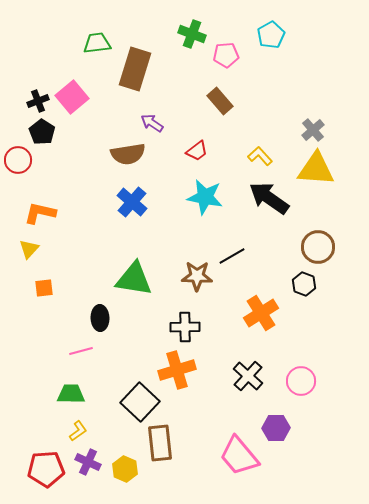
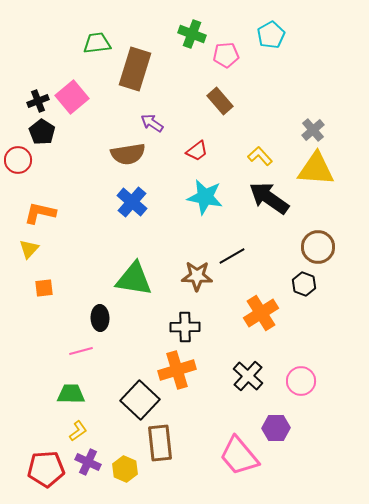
black square at (140, 402): moved 2 px up
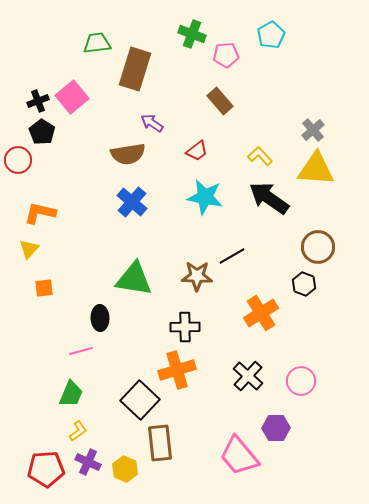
green trapezoid at (71, 394): rotated 112 degrees clockwise
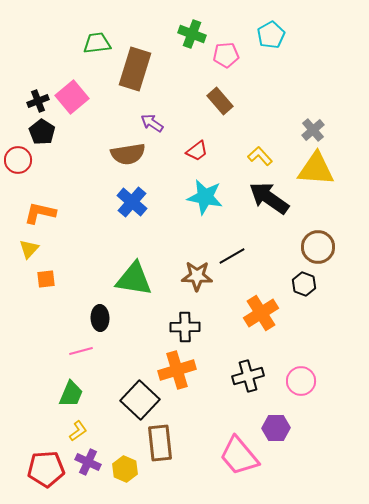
orange square at (44, 288): moved 2 px right, 9 px up
black cross at (248, 376): rotated 32 degrees clockwise
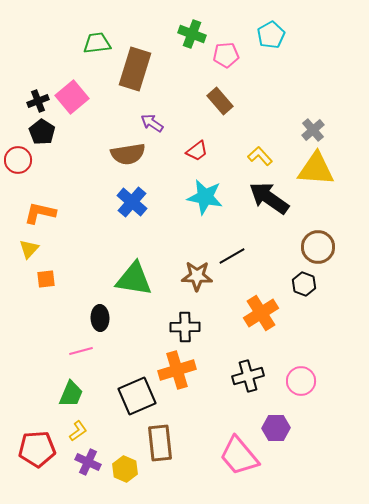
black square at (140, 400): moved 3 px left, 4 px up; rotated 24 degrees clockwise
red pentagon at (46, 469): moved 9 px left, 20 px up
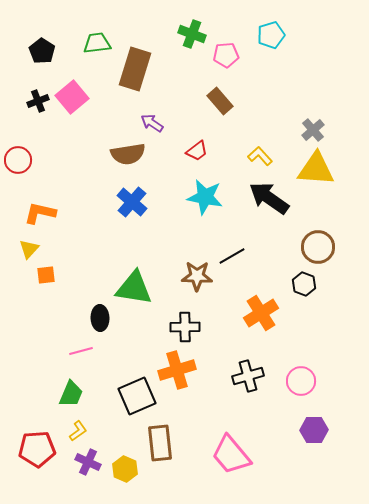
cyan pentagon at (271, 35): rotated 12 degrees clockwise
black pentagon at (42, 132): moved 81 px up
orange square at (46, 279): moved 4 px up
green triangle at (134, 279): moved 9 px down
purple hexagon at (276, 428): moved 38 px right, 2 px down
pink trapezoid at (239, 456): moved 8 px left, 1 px up
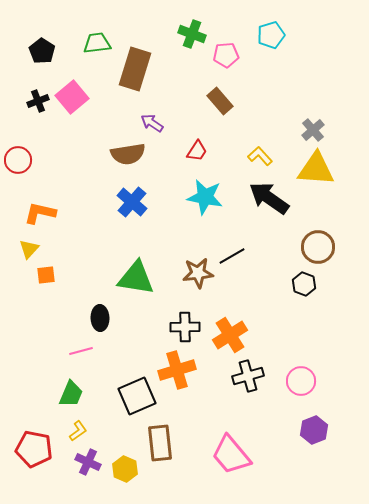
red trapezoid at (197, 151): rotated 20 degrees counterclockwise
brown star at (197, 276): moved 1 px right, 3 px up; rotated 8 degrees counterclockwise
green triangle at (134, 288): moved 2 px right, 10 px up
orange cross at (261, 313): moved 31 px left, 22 px down
purple hexagon at (314, 430): rotated 20 degrees counterclockwise
red pentagon at (37, 449): moved 3 px left; rotated 15 degrees clockwise
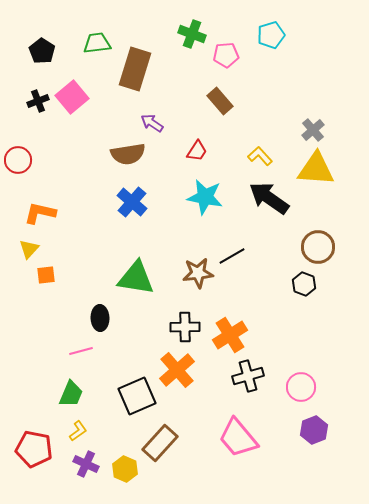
orange cross at (177, 370): rotated 24 degrees counterclockwise
pink circle at (301, 381): moved 6 px down
brown rectangle at (160, 443): rotated 48 degrees clockwise
pink trapezoid at (231, 455): moved 7 px right, 17 px up
purple cross at (88, 462): moved 2 px left, 2 px down
